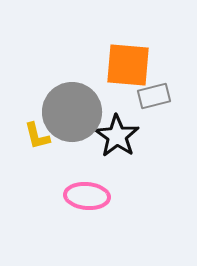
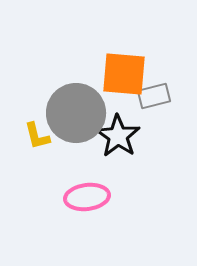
orange square: moved 4 px left, 9 px down
gray circle: moved 4 px right, 1 px down
black star: moved 1 px right
pink ellipse: moved 1 px down; rotated 12 degrees counterclockwise
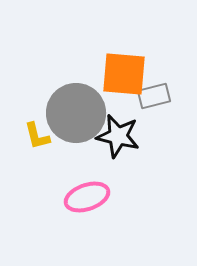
black star: rotated 21 degrees counterclockwise
pink ellipse: rotated 12 degrees counterclockwise
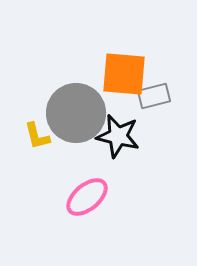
pink ellipse: rotated 21 degrees counterclockwise
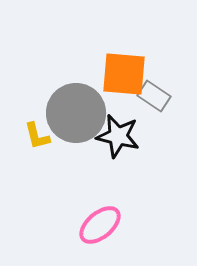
gray rectangle: rotated 48 degrees clockwise
pink ellipse: moved 13 px right, 28 px down
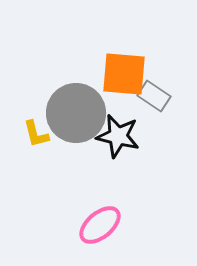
yellow L-shape: moved 1 px left, 2 px up
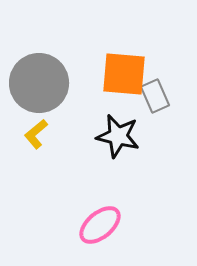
gray rectangle: moved 1 px right; rotated 32 degrees clockwise
gray circle: moved 37 px left, 30 px up
yellow L-shape: rotated 64 degrees clockwise
